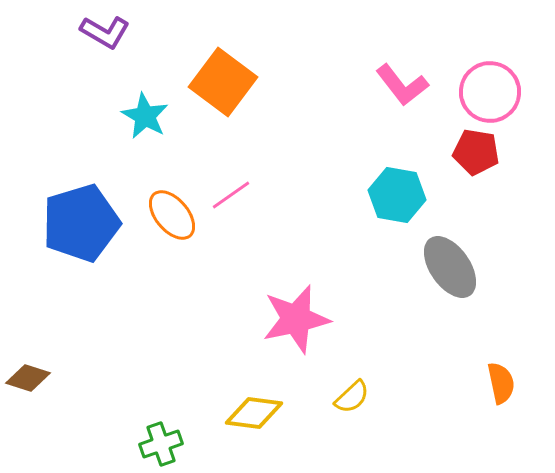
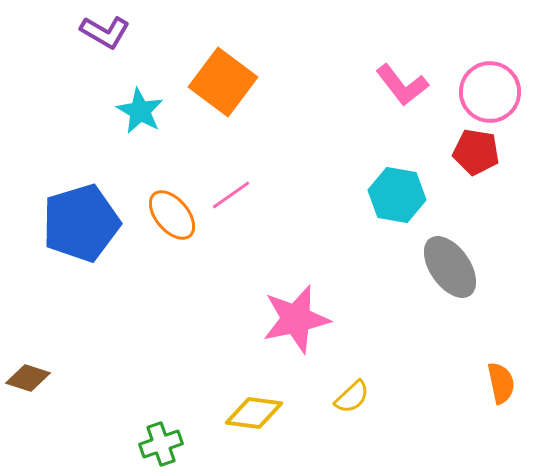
cyan star: moved 5 px left, 5 px up
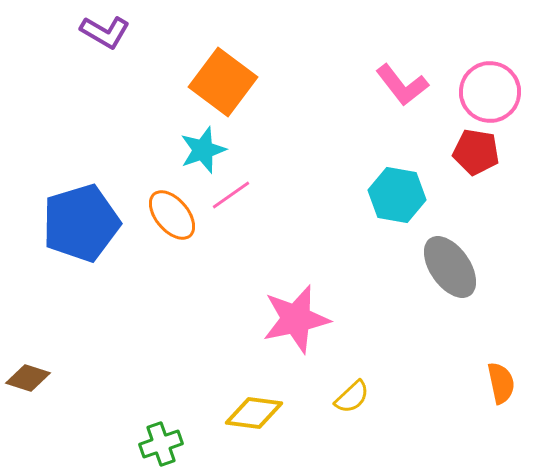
cyan star: moved 63 px right, 39 px down; rotated 24 degrees clockwise
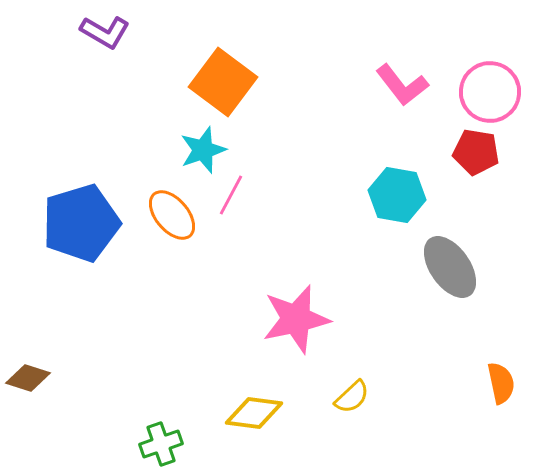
pink line: rotated 27 degrees counterclockwise
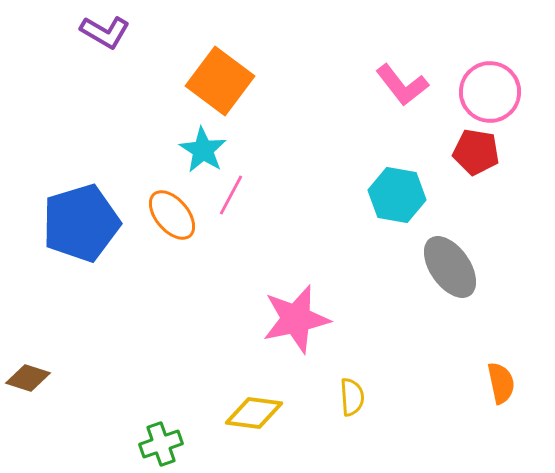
orange square: moved 3 px left, 1 px up
cyan star: rotated 21 degrees counterclockwise
yellow semicircle: rotated 51 degrees counterclockwise
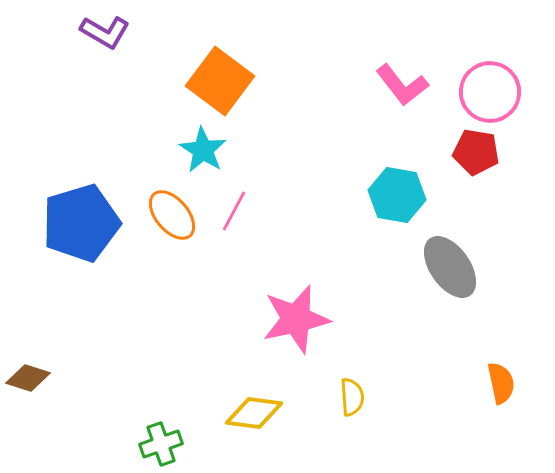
pink line: moved 3 px right, 16 px down
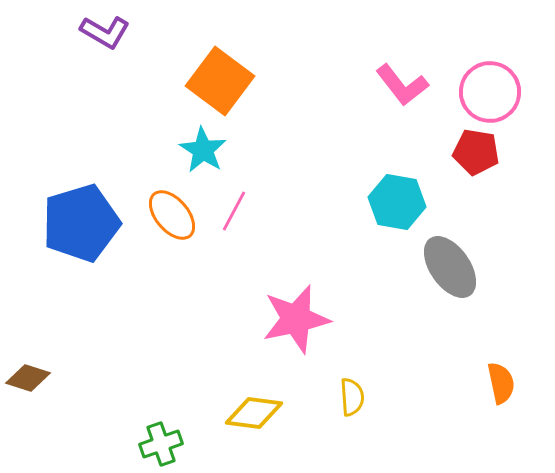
cyan hexagon: moved 7 px down
